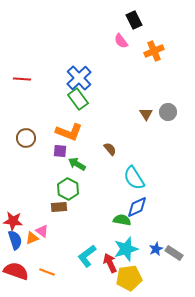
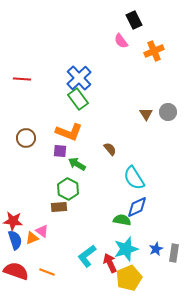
gray rectangle: rotated 66 degrees clockwise
yellow pentagon: rotated 15 degrees counterclockwise
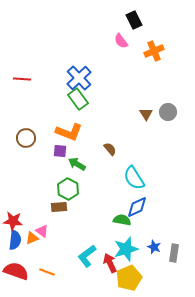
blue semicircle: rotated 24 degrees clockwise
blue star: moved 2 px left, 2 px up; rotated 24 degrees counterclockwise
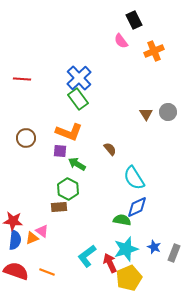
gray rectangle: rotated 12 degrees clockwise
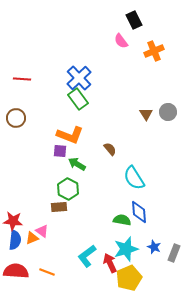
orange L-shape: moved 1 px right, 3 px down
brown circle: moved 10 px left, 20 px up
blue diamond: moved 2 px right, 5 px down; rotated 70 degrees counterclockwise
red semicircle: rotated 15 degrees counterclockwise
